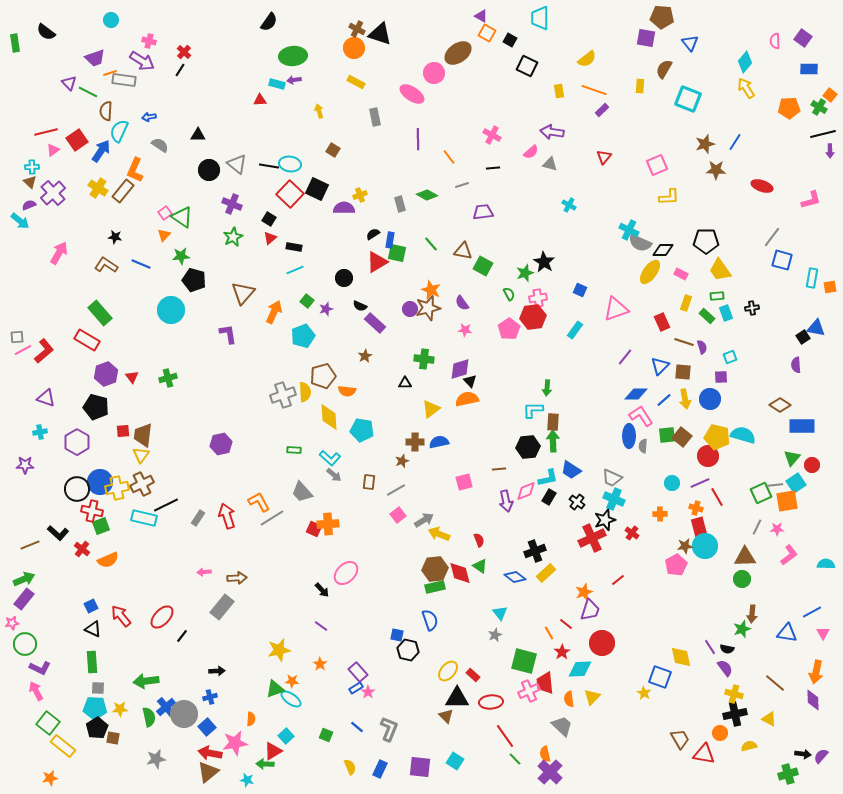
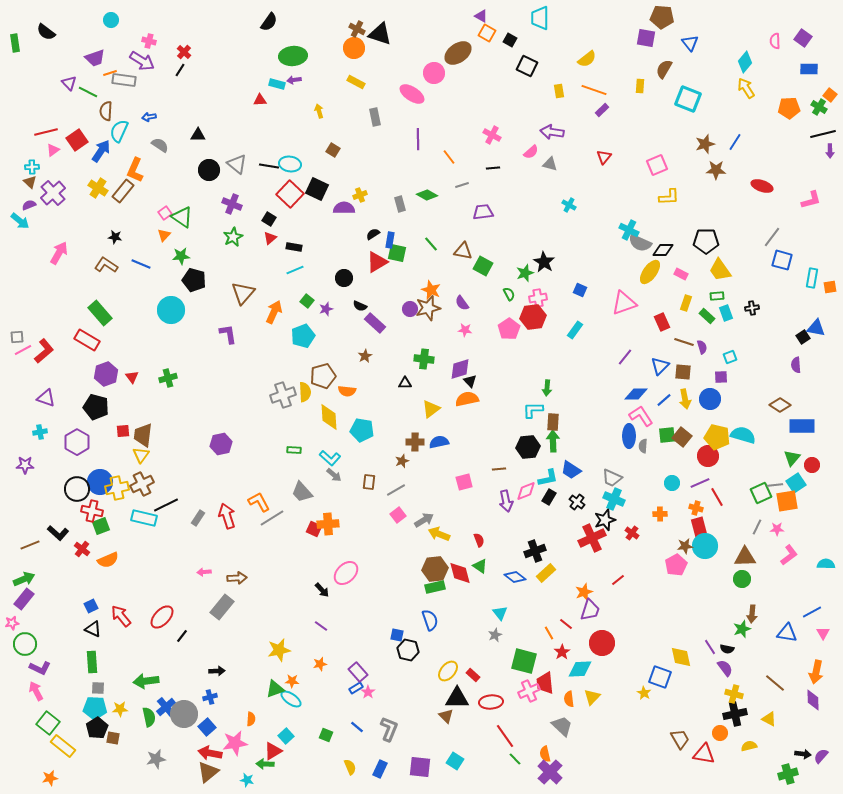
pink triangle at (616, 309): moved 8 px right, 6 px up
orange star at (320, 664): rotated 24 degrees clockwise
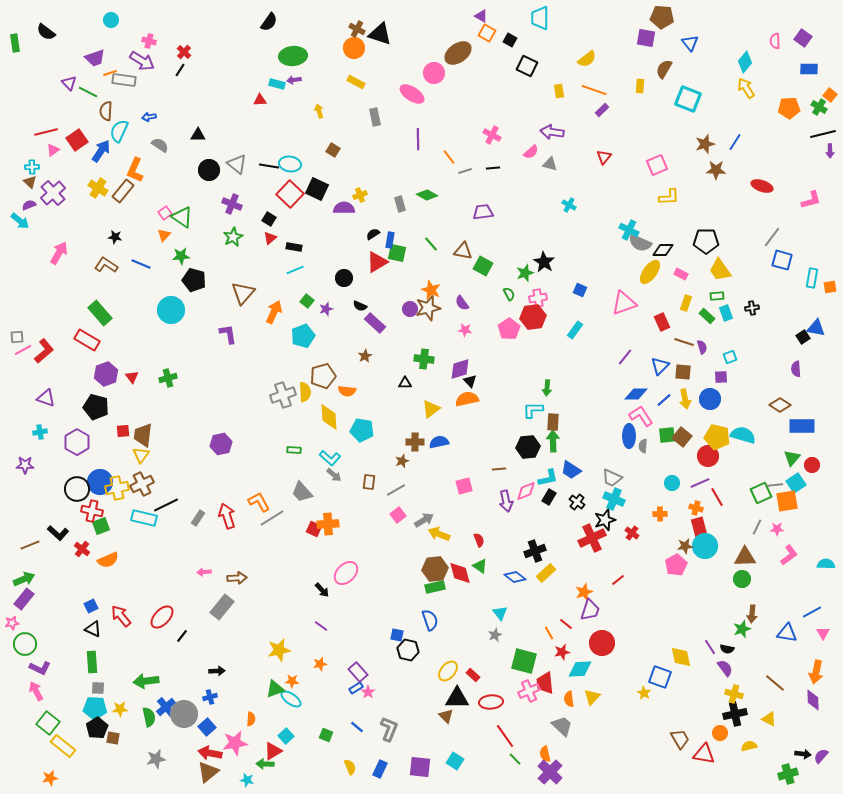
gray line at (462, 185): moved 3 px right, 14 px up
purple semicircle at (796, 365): moved 4 px down
pink square at (464, 482): moved 4 px down
red star at (562, 652): rotated 21 degrees clockwise
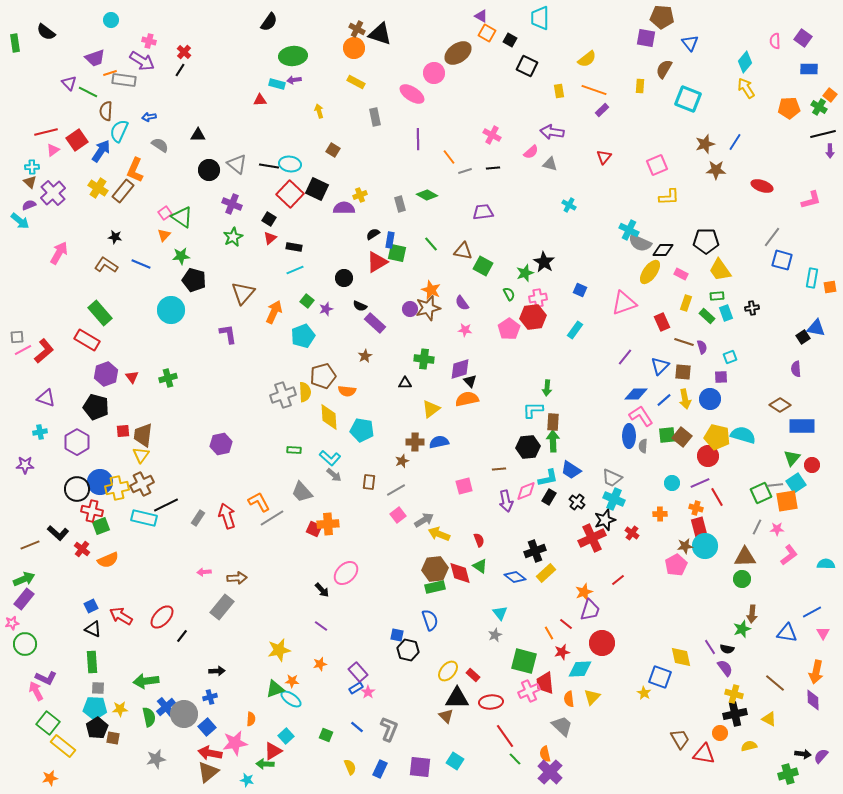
red arrow at (121, 616): rotated 20 degrees counterclockwise
purple L-shape at (40, 668): moved 6 px right, 10 px down
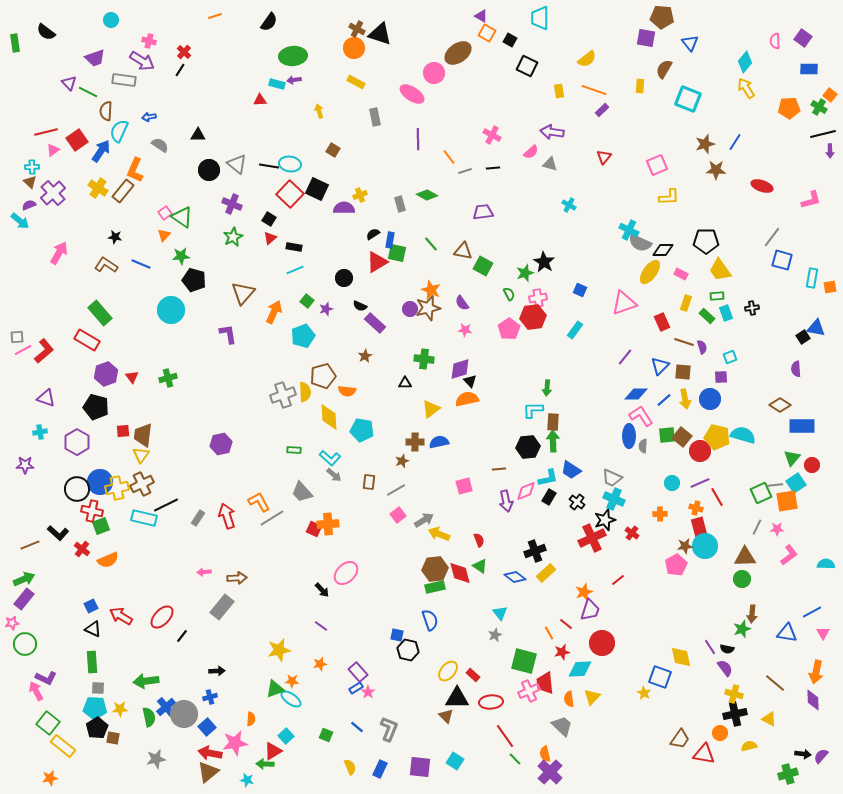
orange line at (110, 73): moved 105 px right, 57 px up
red circle at (708, 456): moved 8 px left, 5 px up
brown trapezoid at (680, 739): rotated 65 degrees clockwise
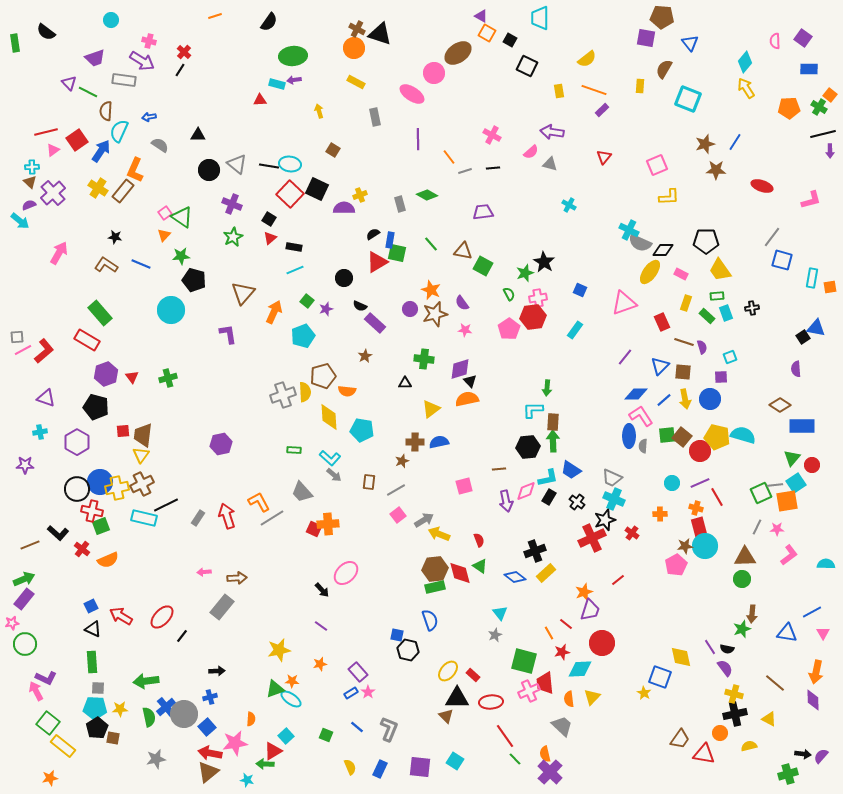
brown star at (428, 308): moved 7 px right, 6 px down
blue rectangle at (356, 688): moved 5 px left, 5 px down
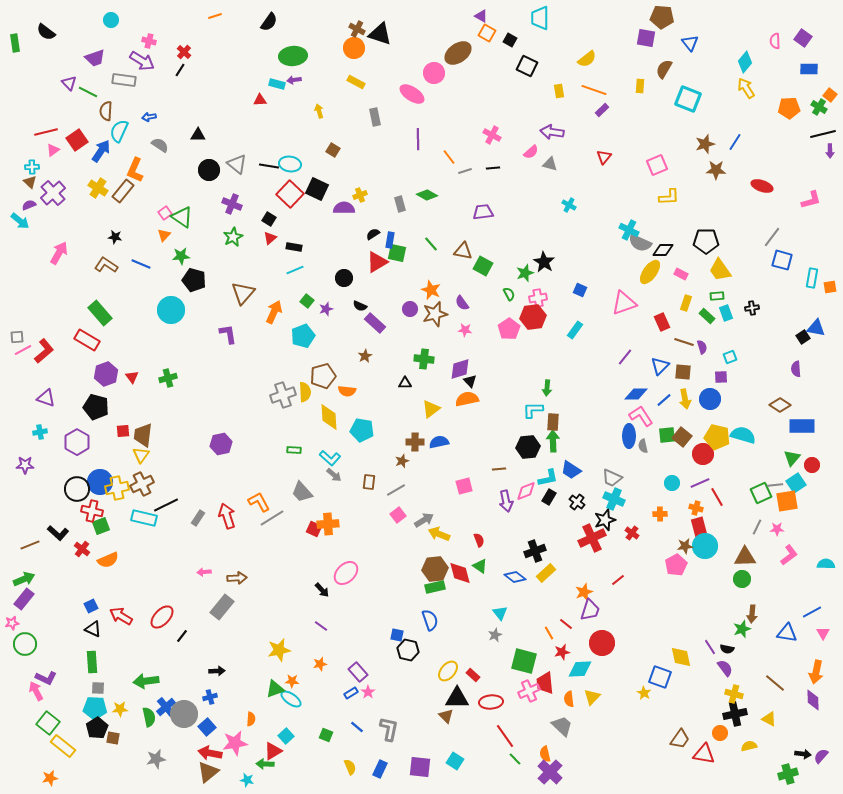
gray semicircle at (643, 446): rotated 16 degrees counterclockwise
red circle at (700, 451): moved 3 px right, 3 px down
gray L-shape at (389, 729): rotated 10 degrees counterclockwise
